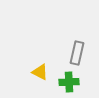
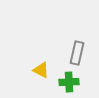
yellow triangle: moved 1 px right, 2 px up
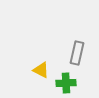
green cross: moved 3 px left, 1 px down
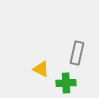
yellow triangle: moved 1 px up
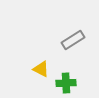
gray rectangle: moved 4 px left, 13 px up; rotated 45 degrees clockwise
